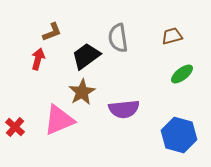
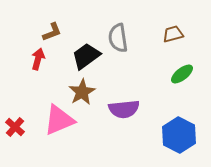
brown trapezoid: moved 1 px right, 2 px up
blue hexagon: rotated 12 degrees clockwise
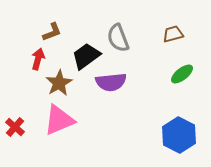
gray semicircle: rotated 12 degrees counterclockwise
brown star: moved 23 px left, 9 px up
purple semicircle: moved 13 px left, 27 px up
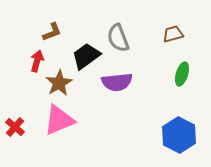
red arrow: moved 1 px left, 2 px down
green ellipse: rotated 35 degrees counterclockwise
purple semicircle: moved 6 px right
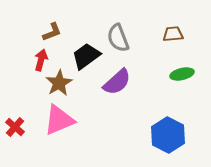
brown trapezoid: rotated 10 degrees clockwise
red arrow: moved 4 px right, 1 px up
green ellipse: rotated 60 degrees clockwise
purple semicircle: rotated 36 degrees counterclockwise
blue hexagon: moved 11 px left
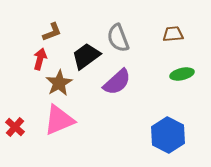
red arrow: moved 1 px left, 1 px up
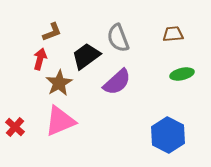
pink triangle: moved 1 px right, 1 px down
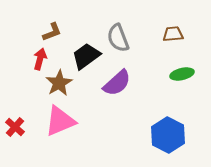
purple semicircle: moved 1 px down
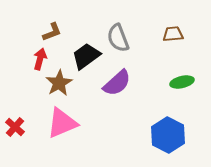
green ellipse: moved 8 px down
pink triangle: moved 2 px right, 2 px down
